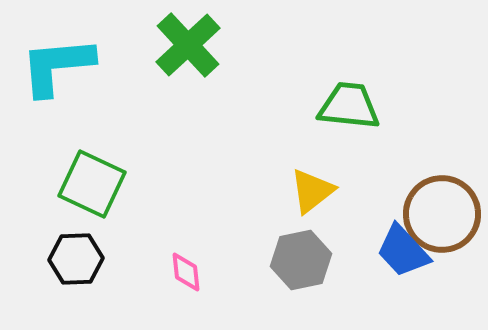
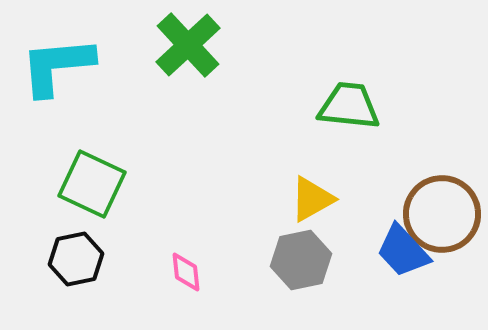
yellow triangle: moved 8 px down; rotated 9 degrees clockwise
black hexagon: rotated 10 degrees counterclockwise
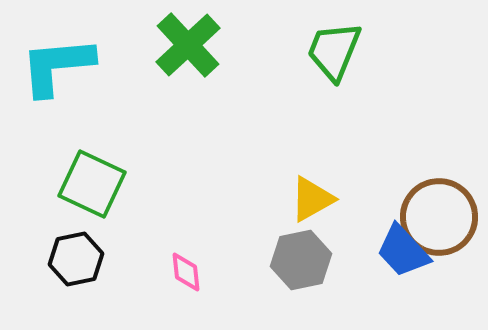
green trapezoid: moved 15 px left, 55 px up; rotated 74 degrees counterclockwise
brown circle: moved 3 px left, 3 px down
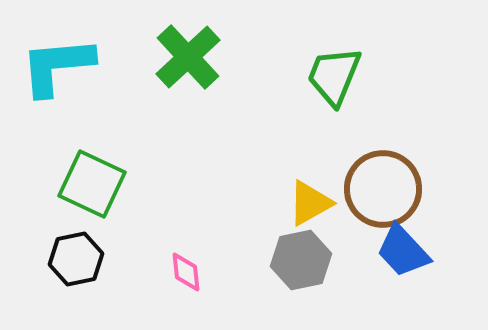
green cross: moved 12 px down
green trapezoid: moved 25 px down
yellow triangle: moved 2 px left, 4 px down
brown circle: moved 56 px left, 28 px up
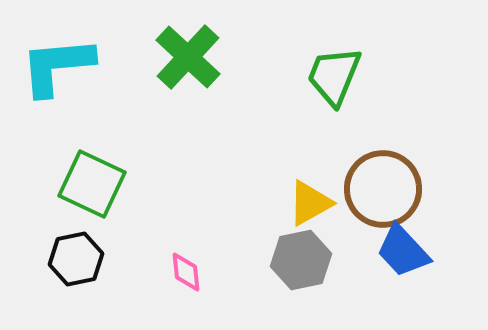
green cross: rotated 4 degrees counterclockwise
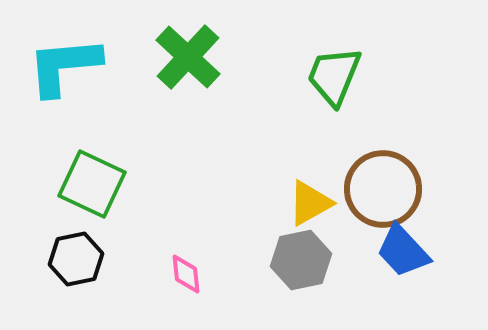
cyan L-shape: moved 7 px right
pink diamond: moved 2 px down
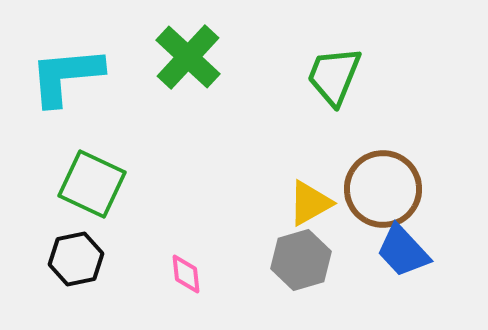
cyan L-shape: moved 2 px right, 10 px down
gray hexagon: rotated 4 degrees counterclockwise
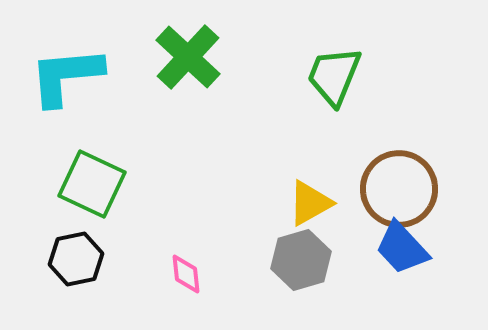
brown circle: moved 16 px right
blue trapezoid: moved 1 px left, 3 px up
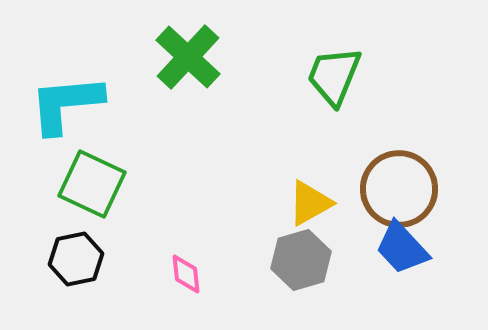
cyan L-shape: moved 28 px down
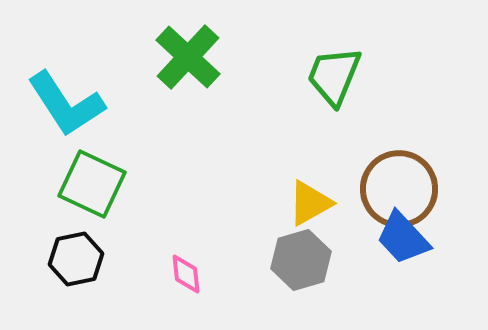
cyan L-shape: rotated 118 degrees counterclockwise
blue trapezoid: moved 1 px right, 10 px up
